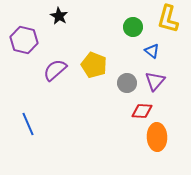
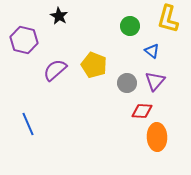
green circle: moved 3 px left, 1 px up
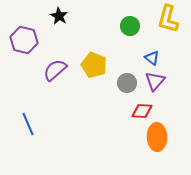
blue triangle: moved 7 px down
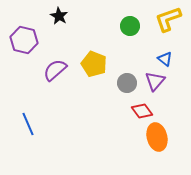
yellow L-shape: rotated 56 degrees clockwise
blue triangle: moved 13 px right, 1 px down
yellow pentagon: moved 1 px up
red diamond: rotated 50 degrees clockwise
orange ellipse: rotated 12 degrees counterclockwise
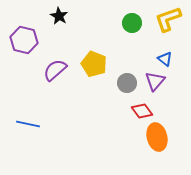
green circle: moved 2 px right, 3 px up
blue line: rotated 55 degrees counterclockwise
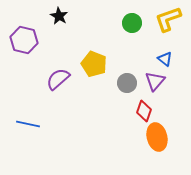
purple semicircle: moved 3 px right, 9 px down
red diamond: moved 2 px right; rotated 55 degrees clockwise
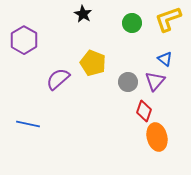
black star: moved 24 px right, 2 px up
purple hexagon: rotated 16 degrees clockwise
yellow pentagon: moved 1 px left, 1 px up
gray circle: moved 1 px right, 1 px up
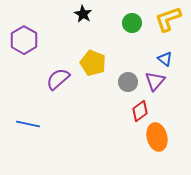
red diamond: moved 4 px left; rotated 35 degrees clockwise
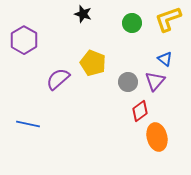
black star: rotated 12 degrees counterclockwise
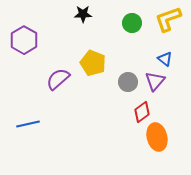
black star: rotated 18 degrees counterclockwise
red diamond: moved 2 px right, 1 px down
blue line: rotated 25 degrees counterclockwise
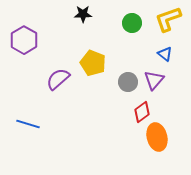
blue triangle: moved 5 px up
purple triangle: moved 1 px left, 1 px up
blue line: rotated 30 degrees clockwise
